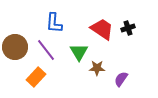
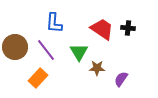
black cross: rotated 24 degrees clockwise
orange rectangle: moved 2 px right, 1 px down
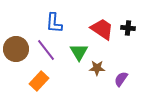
brown circle: moved 1 px right, 2 px down
orange rectangle: moved 1 px right, 3 px down
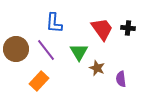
red trapezoid: rotated 20 degrees clockwise
brown star: rotated 21 degrees clockwise
purple semicircle: rotated 42 degrees counterclockwise
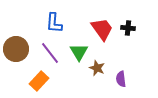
purple line: moved 4 px right, 3 px down
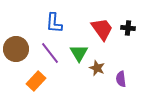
green triangle: moved 1 px down
orange rectangle: moved 3 px left
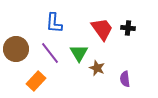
purple semicircle: moved 4 px right
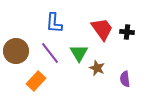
black cross: moved 1 px left, 4 px down
brown circle: moved 2 px down
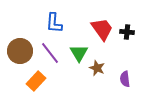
brown circle: moved 4 px right
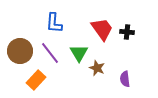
orange rectangle: moved 1 px up
